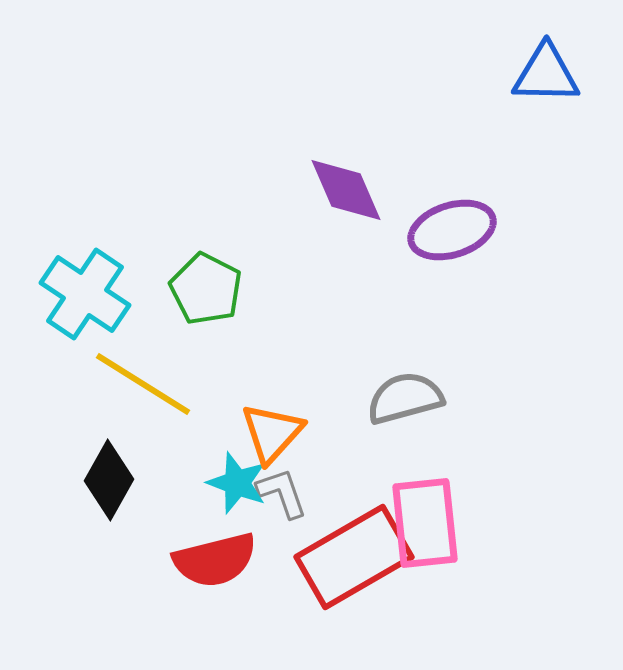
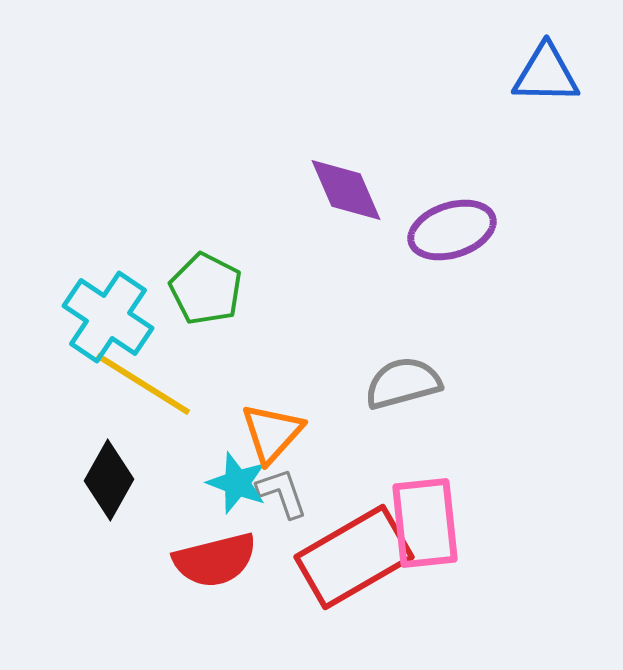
cyan cross: moved 23 px right, 23 px down
gray semicircle: moved 2 px left, 15 px up
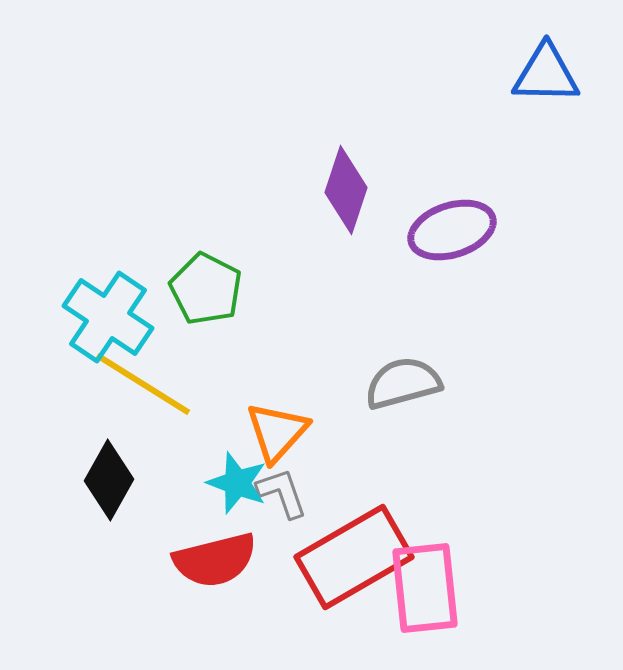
purple diamond: rotated 42 degrees clockwise
orange triangle: moved 5 px right, 1 px up
pink rectangle: moved 65 px down
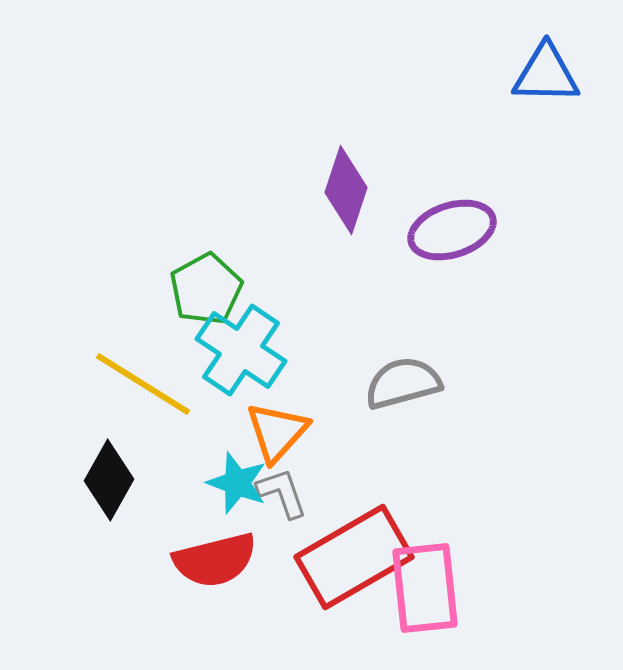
green pentagon: rotated 16 degrees clockwise
cyan cross: moved 133 px right, 33 px down
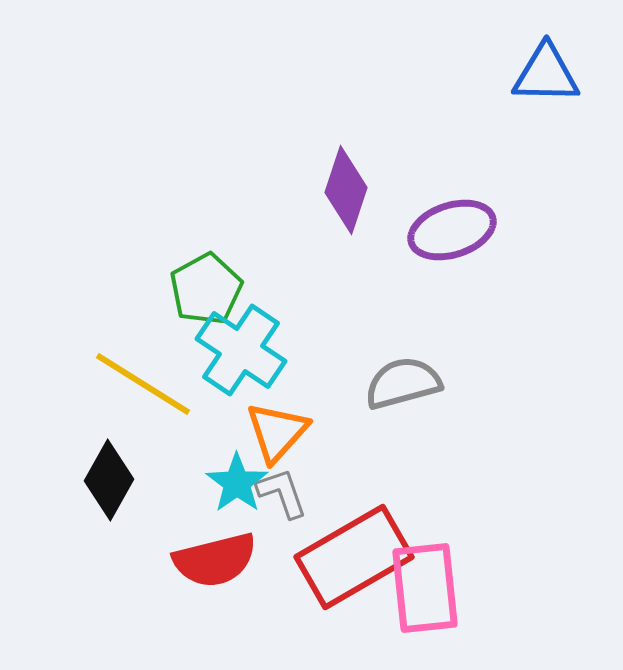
cyan star: rotated 16 degrees clockwise
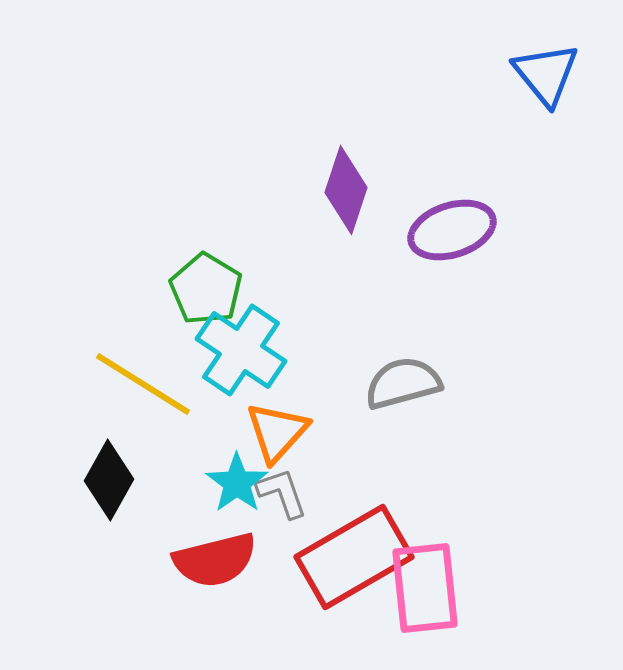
blue triangle: rotated 50 degrees clockwise
green pentagon: rotated 12 degrees counterclockwise
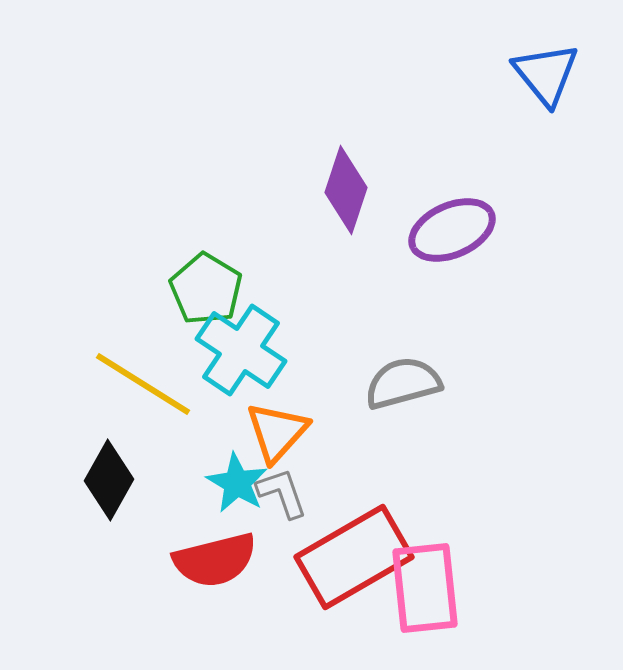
purple ellipse: rotated 6 degrees counterclockwise
cyan star: rotated 6 degrees counterclockwise
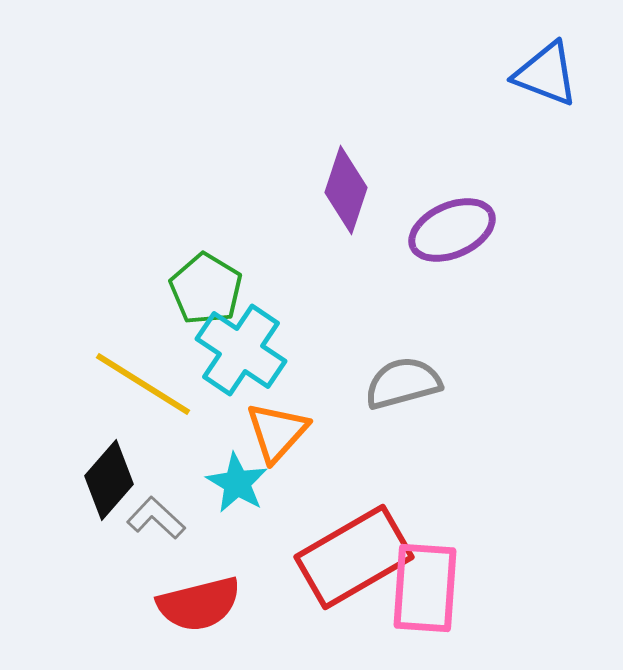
blue triangle: rotated 30 degrees counterclockwise
black diamond: rotated 12 degrees clockwise
gray L-shape: moved 126 px left, 25 px down; rotated 28 degrees counterclockwise
red semicircle: moved 16 px left, 44 px down
pink rectangle: rotated 10 degrees clockwise
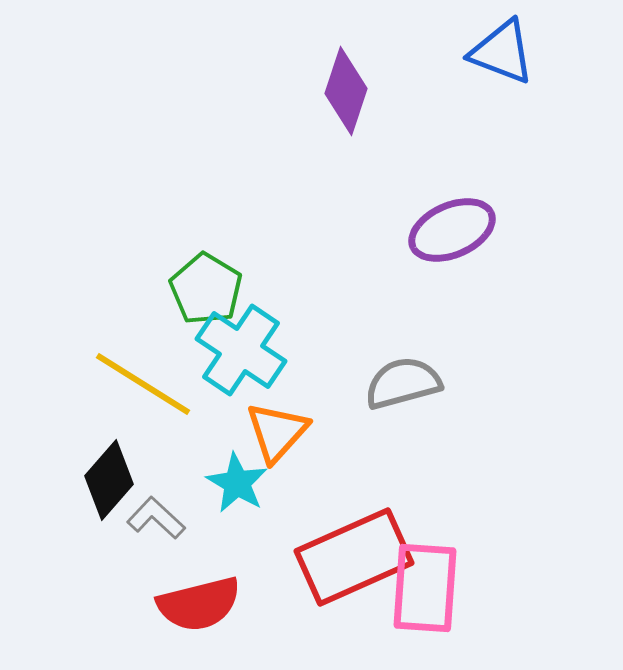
blue triangle: moved 44 px left, 22 px up
purple diamond: moved 99 px up
red rectangle: rotated 6 degrees clockwise
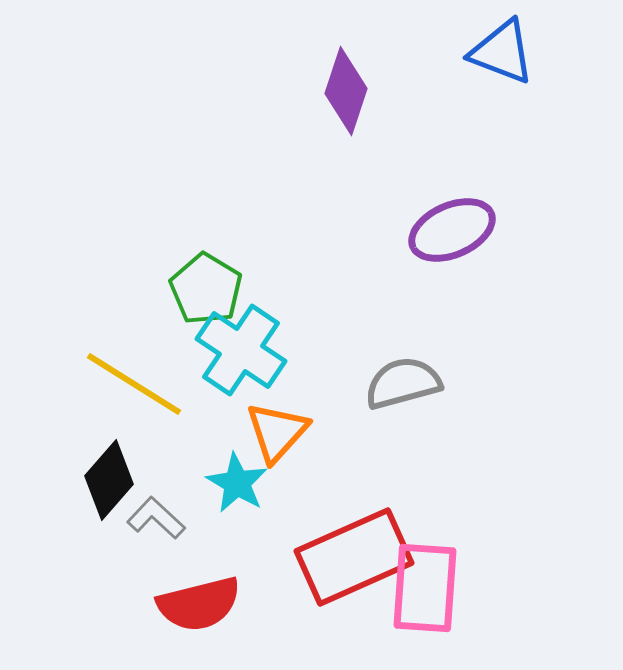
yellow line: moved 9 px left
